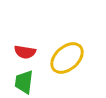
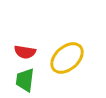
green trapezoid: moved 1 px right, 2 px up
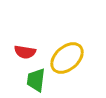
green trapezoid: moved 11 px right
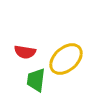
yellow ellipse: moved 1 px left, 1 px down
